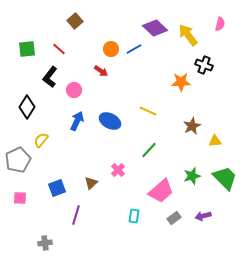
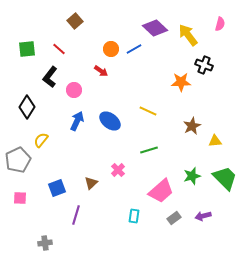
blue ellipse: rotated 10 degrees clockwise
green line: rotated 30 degrees clockwise
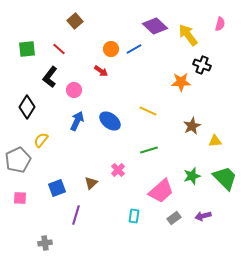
purple diamond: moved 2 px up
black cross: moved 2 px left
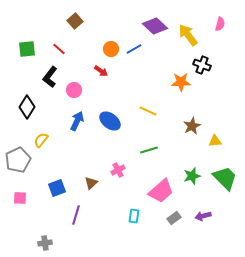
pink cross: rotated 16 degrees clockwise
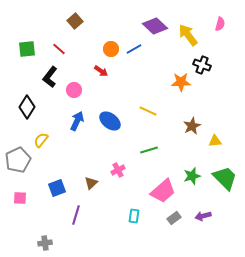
pink trapezoid: moved 2 px right
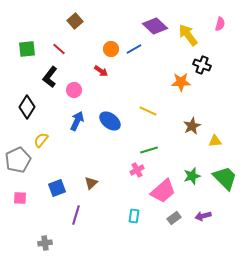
pink cross: moved 19 px right
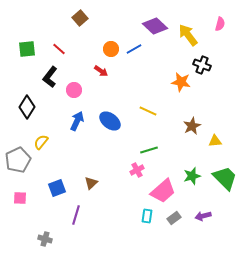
brown square: moved 5 px right, 3 px up
orange star: rotated 12 degrees clockwise
yellow semicircle: moved 2 px down
cyan rectangle: moved 13 px right
gray cross: moved 4 px up; rotated 24 degrees clockwise
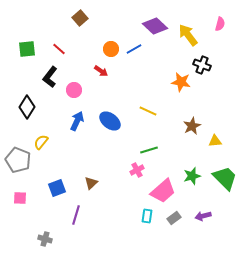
gray pentagon: rotated 25 degrees counterclockwise
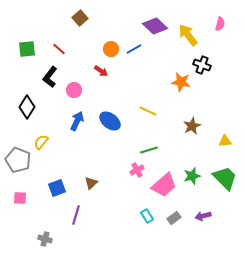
yellow triangle: moved 10 px right
pink trapezoid: moved 1 px right, 6 px up
cyan rectangle: rotated 40 degrees counterclockwise
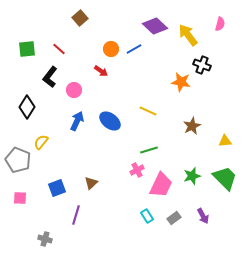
pink trapezoid: moved 3 px left; rotated 24 degrees counterclockwise
purple arrow: rotated 105 degrees counterclockwise
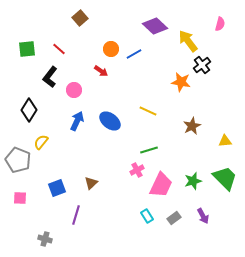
yellow arrow: moved 6 px down
blue line: moved 5 px down
black cross: rotated 30 degrees clockwise
black diamond: moved 2 px right, 3 px down
green star: moved 1 px right, 5 px down
